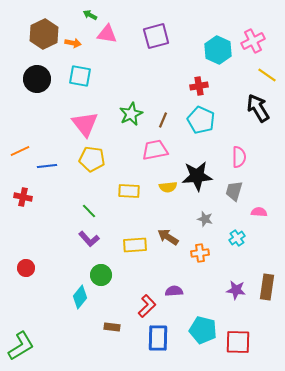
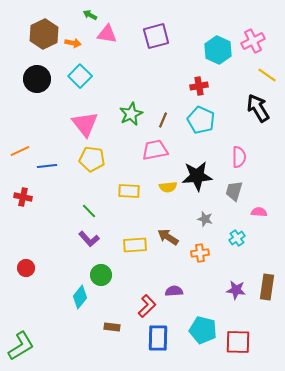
cyan square at (80, 76): rotated 35 degrees clockwise
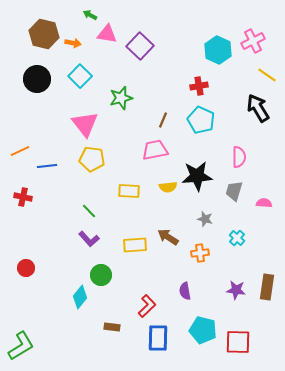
brown hexagon at (44, 34): rotated 20 degrees counterclockwise
purple square at (156, 36): moved 16 px left, 10 px down; rotated 32 degrees counterclockwise
green star at (131, 114): moved 10 px left, 16 px up; rotated 10 degrees clockwise
pink semicircle at (259, 212): moved 5 px right, 9 px up
cyan cross at (237, 238): rotated 14 degrees counterclockwise
purple semicircle at (174, 291): moved 11 px right; rotated 96 degrees counterclockwise
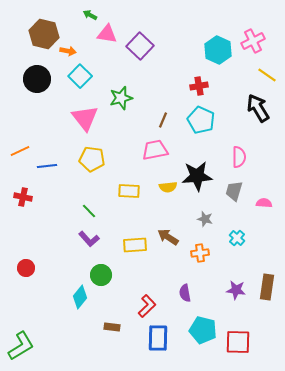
orange arrow at (73, 43): moved 5 px left, 8 px down
pink triangle at (85, 124): moved 6 px up
purple semicircle at (185, 291): moved 2 px down
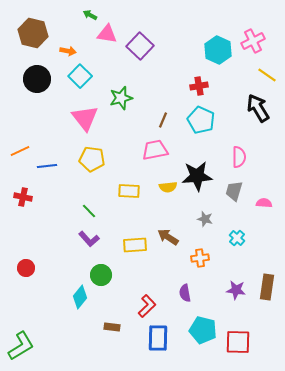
brown hexagon at (44, 34): moved 11 px left, 1 px up
orange cross at (200, 253): moved 5 px down
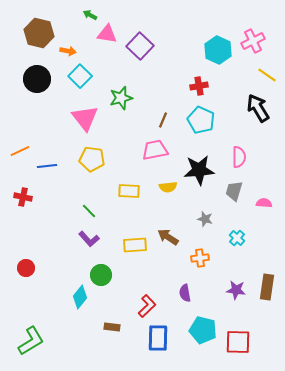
brown hexagon at (33, 33): moved 6 px right
black star at (197, 176): moved 2 px right, 6 px up
green L-shape at (21, 346): moved 10 px right, 5 px up
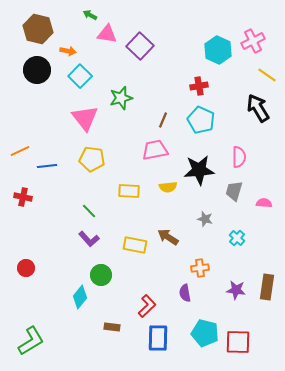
brown hexagon at (39, 33): moved 1 px left, 4 px up
black circle at (37, 79): moved 9 px up
yellow rectangle at (135, 245): rotated 15 degrees clockwise
orange cross at (200, 258): moved 10 px down
cyan pentagon at (203, 330): moved 2 px right, 3 px down
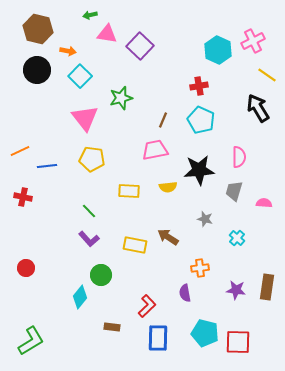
green arrow at (90, 15): rotated 40 degrees counterclockwise
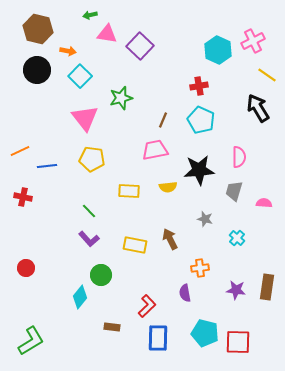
brown arrow at (168, 237): moved 2 px right, 2 px down; rotated 30 degrees clockwise
